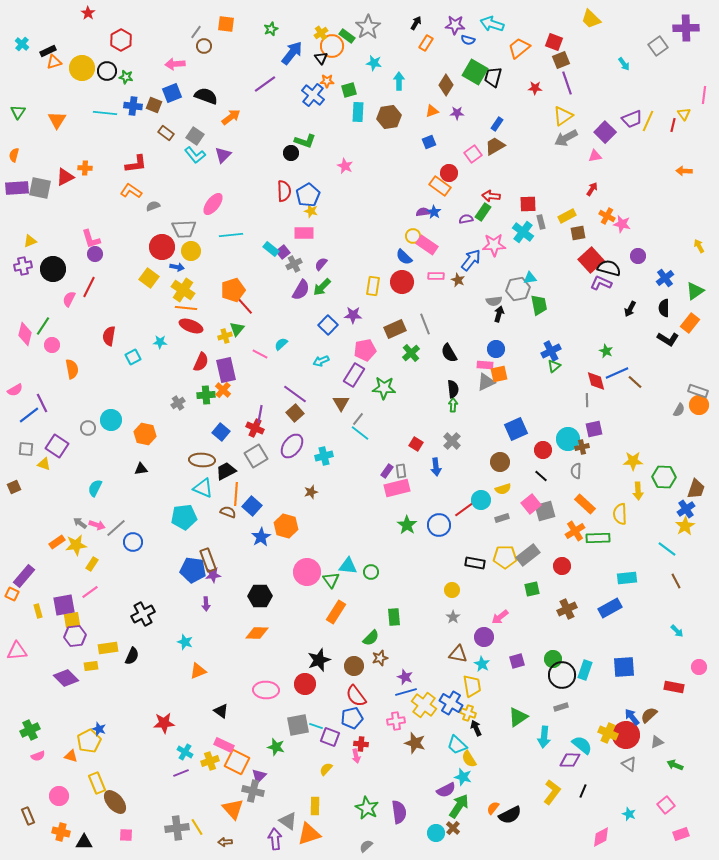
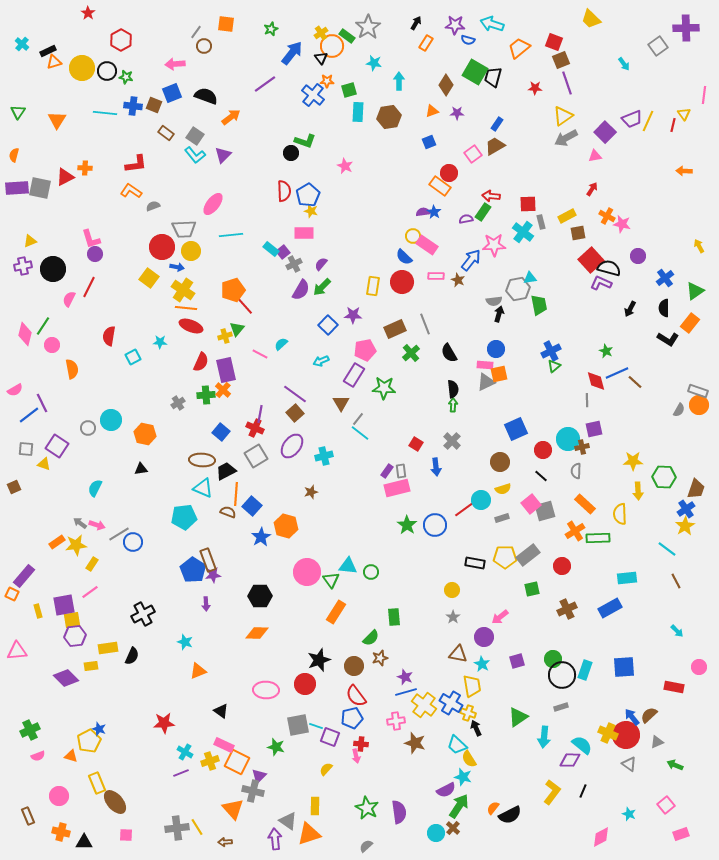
blue circle at (439, 525): moved 4 px left
gray line at (116, 528): moved 3 px right, 6 px down; rotated 10 degrees clockwise
blue pentagon at (193, 570): rotated 25 degrees clockwise
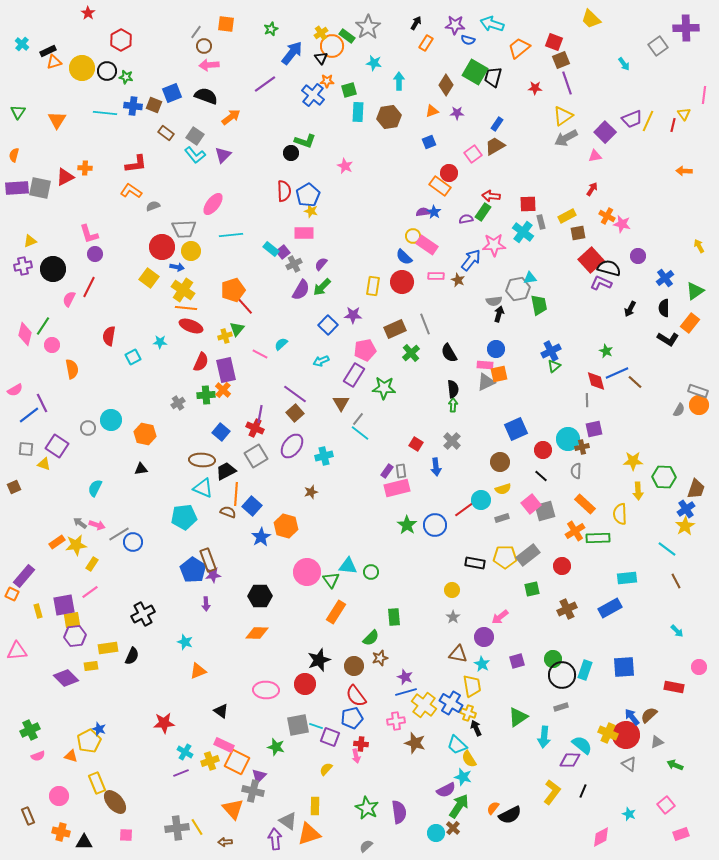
pink arrow at (175, 64): moved 34 px right, 1 px down
pink L-shape at (91, 239): moved 2 px left, 5 px up
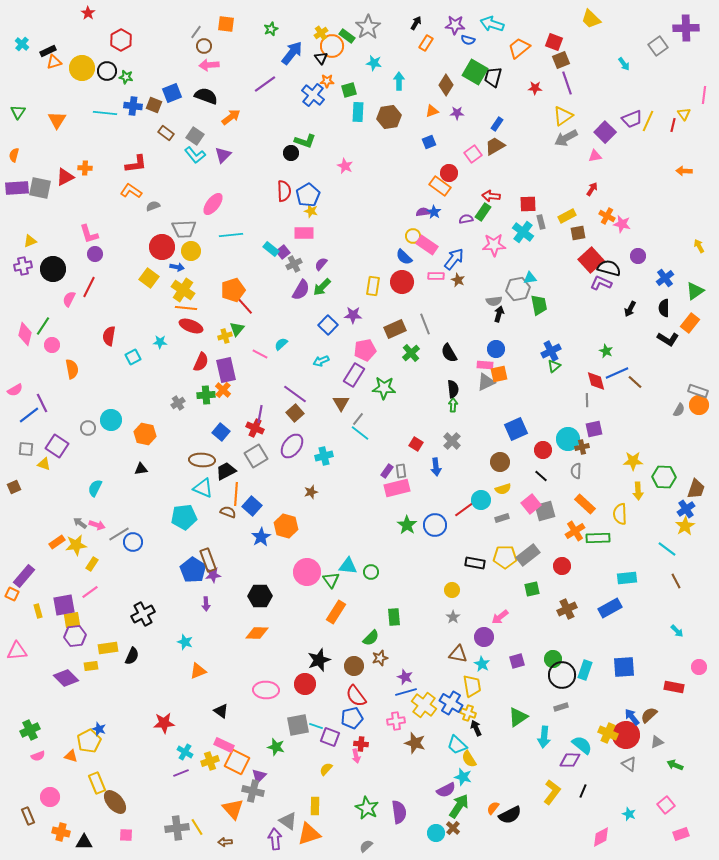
blue arrow at (471, 260): moved 17 px left, 1 px up
pink circle at (59, 796): moved 9 px left, 1 px down
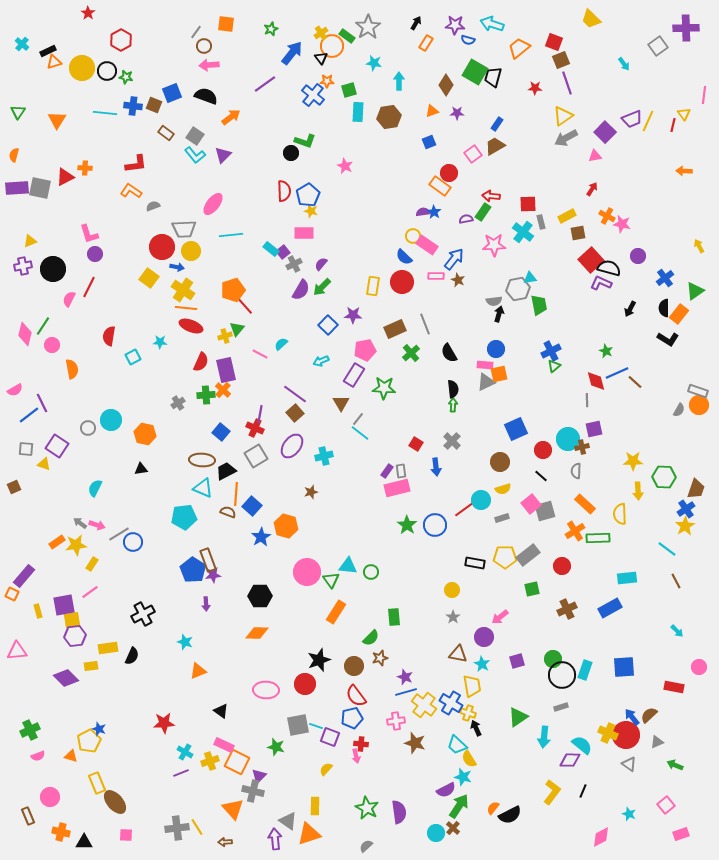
orange rectangle at (690, 323): moved 11 px left, 9 px up
